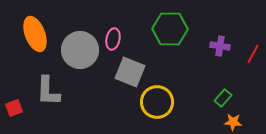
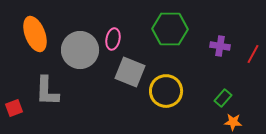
gray L-shape: moved 1 px left
yellow circle: moved 9 px right, 11 px up
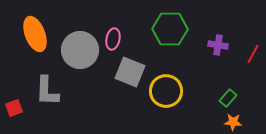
purple cross: moved 2 px left, 1 px up
green rectangle: moved 5 px right
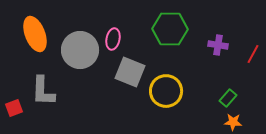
gray L-shape: moved 4 px left
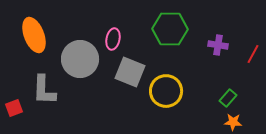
orange ellipse: moved 1 px left, 1 px down
gray circle: moved 9 px down
gray L-shape: moved 1 px right, 1 px up
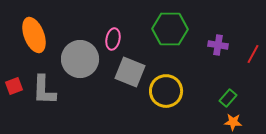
red square: moved 22 px up
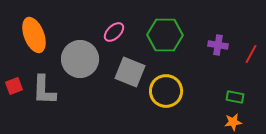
green hexagon: moved 5 px left, 6 px down
pink ellipse: moved 1 px right, 7 px up; rotated 35 degrees clockwise
red line: moved 2 px left
green rectangle: moved 7 px right, 1 px up; rotated 60 degrees clockwise
orange star: rotated 12 degrees counterclockwise
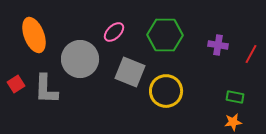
red square: moved 2 px right, 2 px up; rotated 12 degrees counterclockwise
gray L-shape: moved 2 px right, 1 px up
